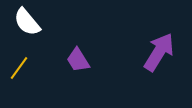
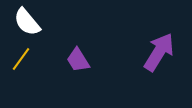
yellow line: moved 2 px right, 9 px up
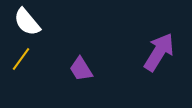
purple trapezoid: moved 3 px right, 9 px down
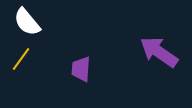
purple arrow: rotated 87 degrees counterclockwise
purple trapezoid: rotated 36 degrees clockwise
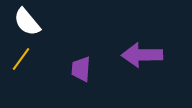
purple arrow: moved 17 px left, 3 px down; rotated 36 degrees counterclockwise
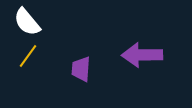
yellow line: moved 7 px right, 3 px up
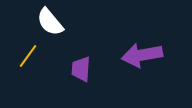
white semicircle: moved 23 px right
purple arrow: rotated 9 degrees counterclockwise
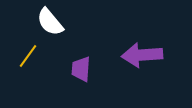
purple arrow: rotated 6 degrees clockwise
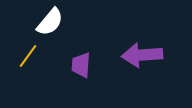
white semicircle: rotated 100 degrees counterclockwise
purple trapezoid: moved 4 px up
